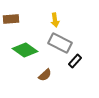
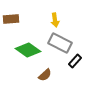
green diamond: moved 3 px right
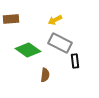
yellow arrow: rotated 72 degrees clockwise
black rectangle: rotated 48 degrees counterclockwise
brown semicircle: rotated 40 degrees counterclockwise
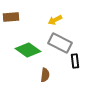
brown rectangle: moved 2 px up
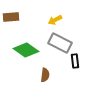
green diamond: moved 2 px left
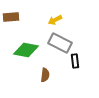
green diamond: rotated 25 degrees counterclockwise
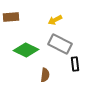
gray rectangle: moved 1 px down
green diamond: rotated 15 degrees clockwise
black rectangle: moved 3 px down
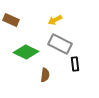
brown rectangle: moved 3 px down; rotated 28 degrees clockwise
green diamond: moved 2 px down
